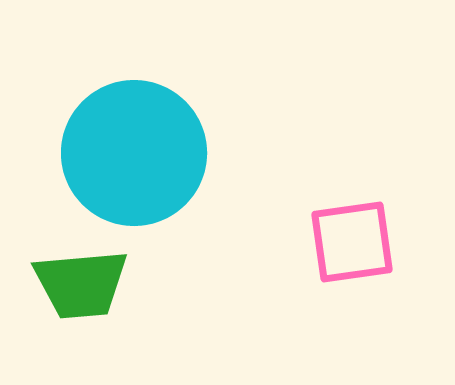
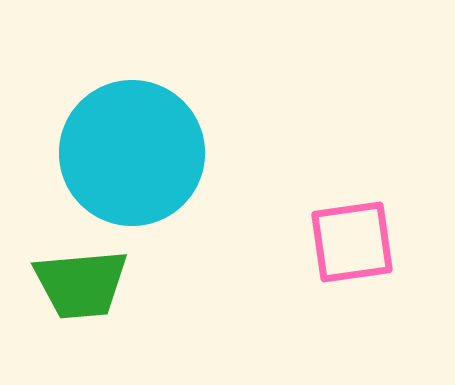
cyan circle: moved 2 px left
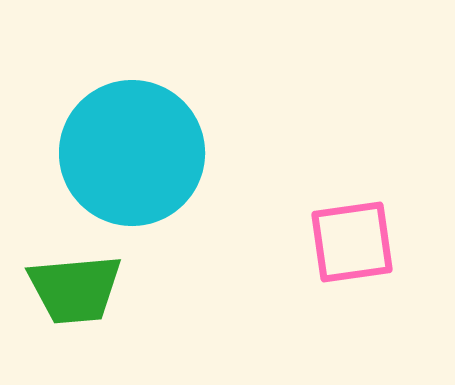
green trapezoid: moved 6 px left, 5 px down
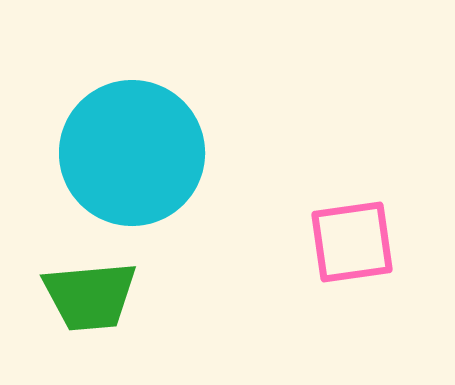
green trapezoid: moved 15 px right, 7 px down
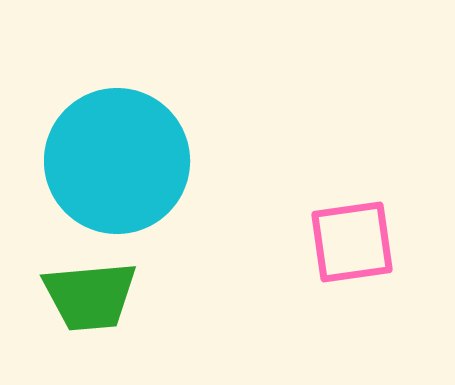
cyan circle: moved 15 px left, 8 px down
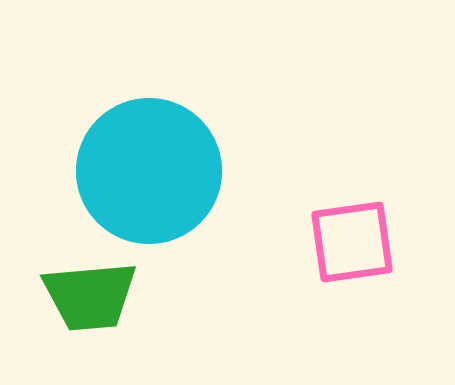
cyan circle: moved 32 px right, 10 px down
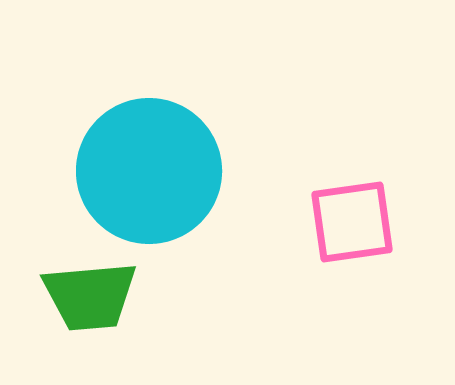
pink square: moved 20 px up
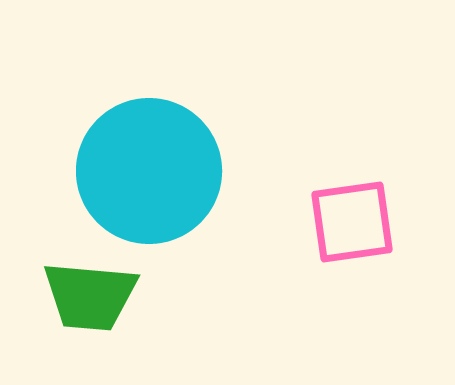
green trapezoid: rotated 10 degrees clockwise
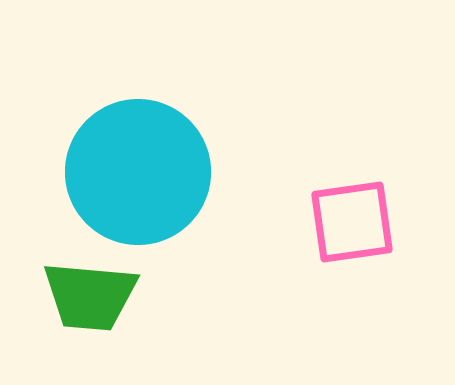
cyan circle: moved 11 px left, 1 px down
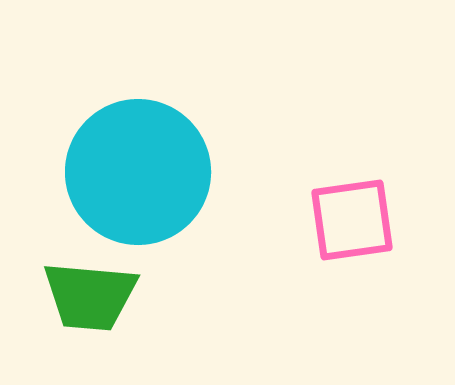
pink square: moved 2 px up
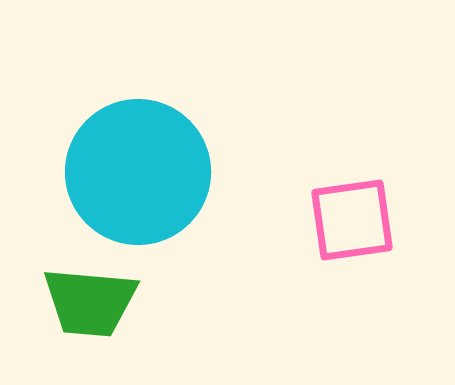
green trapezoid: moved 6 px down
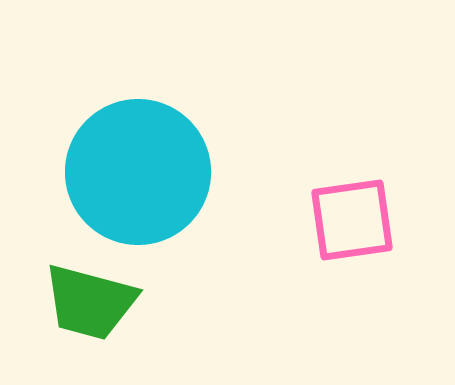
green trapezoid: rotated 10 degrees clockwise
